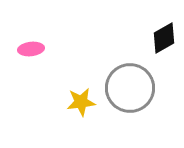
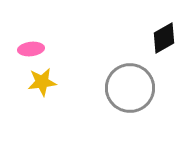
yellow star: moved 39 px left, 20 px up
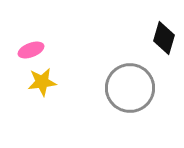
black diamond: rotated 44 degrees counterclockwise
pink ellipse: moved 1 px down; rotated 15 degrees counterclockwise
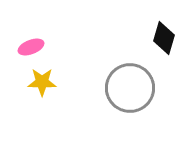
pink ellipse: moved 3 px up
yellow star: rotated 8 degrees clockwise
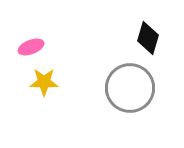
black diamond: moved 16 px left
yellow star: moved 2 px right
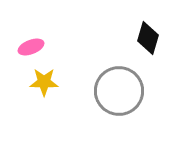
gray circle: moved 11 px left, 3 px down
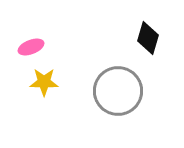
gray circle: moved 1 px left
